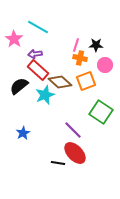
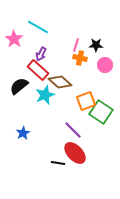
purple arrow: moved 6 px right; rotated 56 degrees counterclockwise
orange square: moved 20 px down
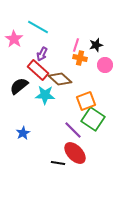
black star: rotated 16 degrees counterclockwise
purple arrow: moved 1 px right
brown diamond: moved 3 px up
cyan star: rotated 24 degrees clockwise
green square: moved 8 px left, 7 px down
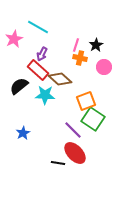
pink star: rotated 12 degrees clockwise
black star: rotated 16 degrees counterclockwise
pink circle: moved 1 px left, 2 px down
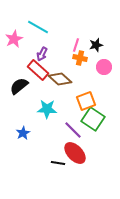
black star: rotated 16 degrees clockwise
cyan star: moved 2 px right, 14 px down
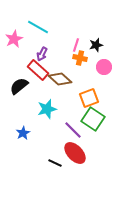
orange square: moved 3 px right, 3 px up
cyan star: rotated 18 degrees counterclockwise
black line: moved 3 px left; rotated 16 degrees clockwise
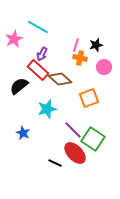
green square: moved 20 px down
blue star: rotated 16 degrees counterclockwise
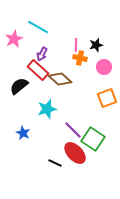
pink line: rotated 16 degrees counterclockwise
orange square: moved 18 px right
